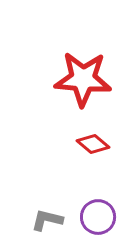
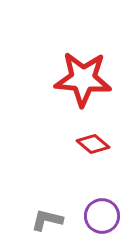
purple circle: moved 4 px right, 1 px up
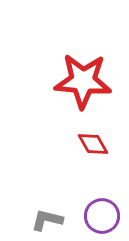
red star: moved 2 px down
red diamond: rotated 20 degrees clockwise
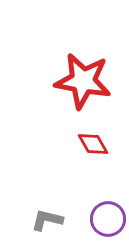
red star: rotated 6 degrees clockwise
purple circle: moved 6 px right, 3 px down
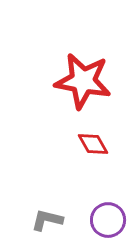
purple circle: moved 1 px down
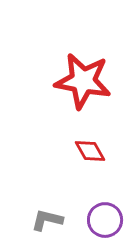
red diamond: moved 3 px left, 7 px down
purple circle: moved 3 px left
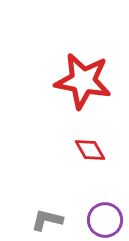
red diamond: moved 1 px up
